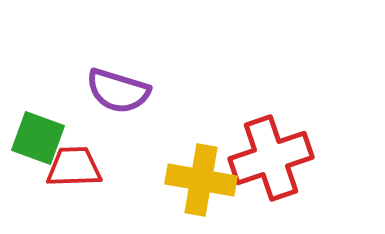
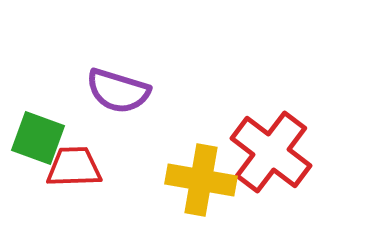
red cross: moved 6 px up; rotated 34 degrees counterclockwise
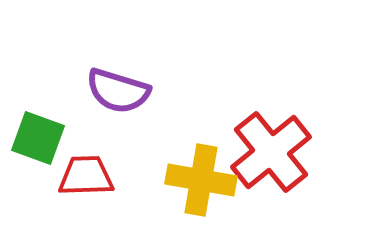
red cross: rotated 14 degrees clockwise
red trapezoid: moved 12 px right, 9 px down
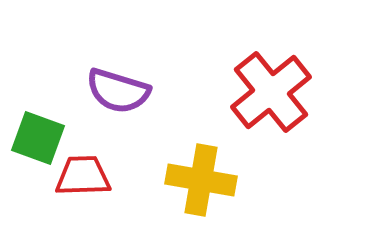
red cross: moved 60 px up
red trapezoid: moved 3 px left
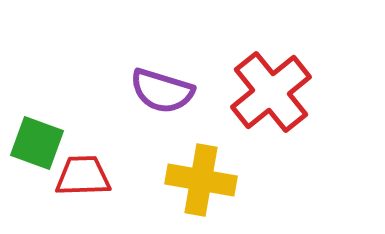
purple semicircle: moved 44 px right
green square: moved 1 px left, 5 px down
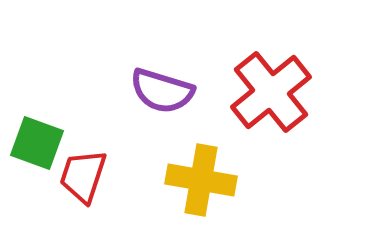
red trapezoid: rotated 70 degrees counterclockwise
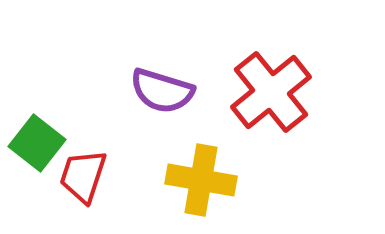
green square: rotated 18 degrees clockwise
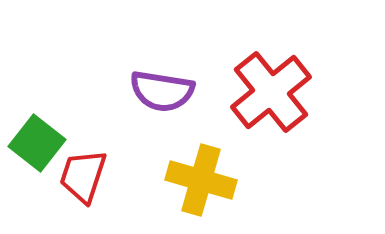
purple semicircle: rotated 8 degrees counterclockwise
yellow cross: rotated 6 degrees clockwise
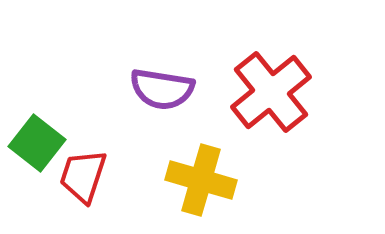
purple semicircle: moved 2 px up
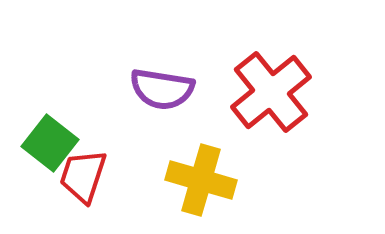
green square: moved 13 px right
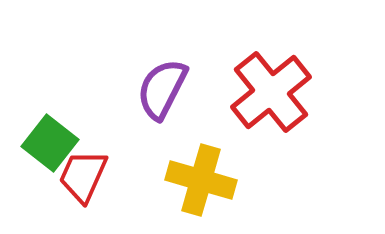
purple semicircle: rotated 108 degrees clockwise
red trapezoid: rotated 6 degrees clockwise
